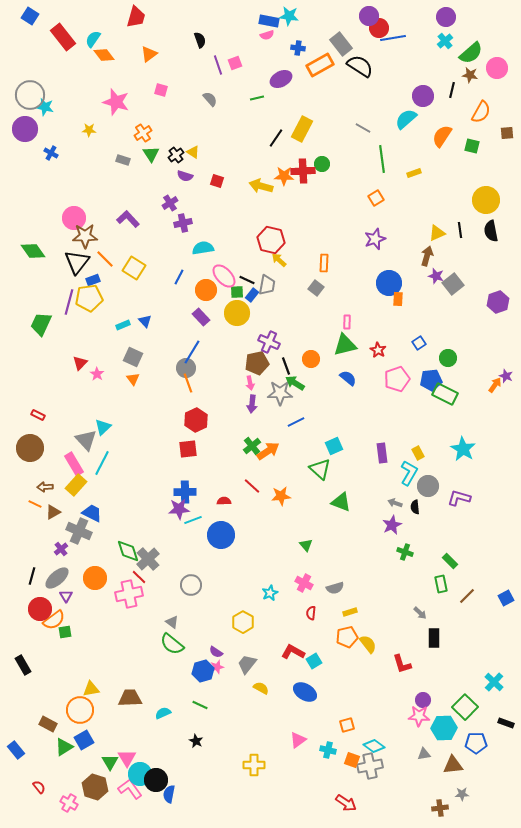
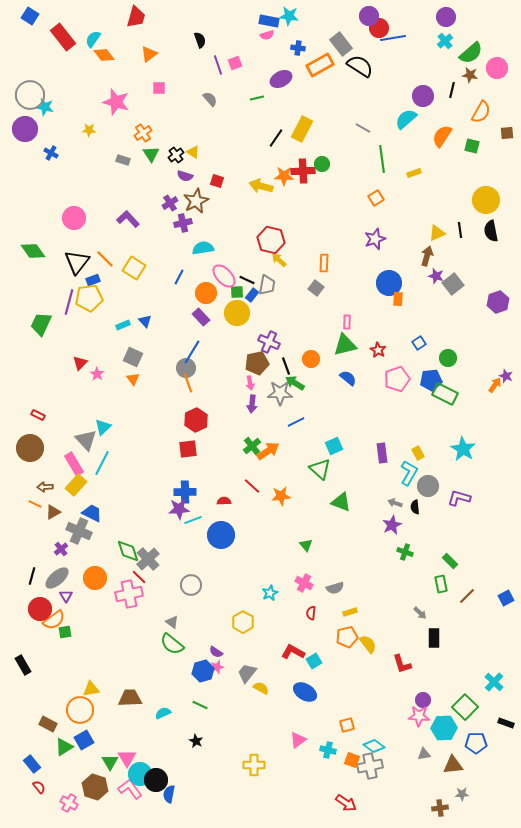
pink square at (161, 90): moved 2 px left, 2 px up; rotated 16 degrees counterclockwise
brown star at (85, 236): moved 111 px right, 35 px up; rotated 25 degrees counterclockwise
orange circle at (206, 290): moved 3 px down
gray trapezoid at (247, 664): moved 9 px down
blue rectangle at (16, 750): moved 16 px right, 14 px down
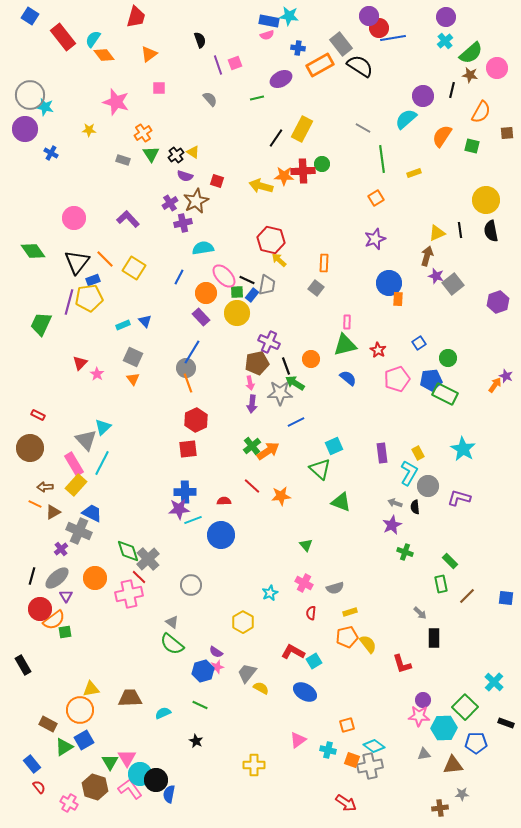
blue square at (506, 598): rotated 35 degrees clockwise
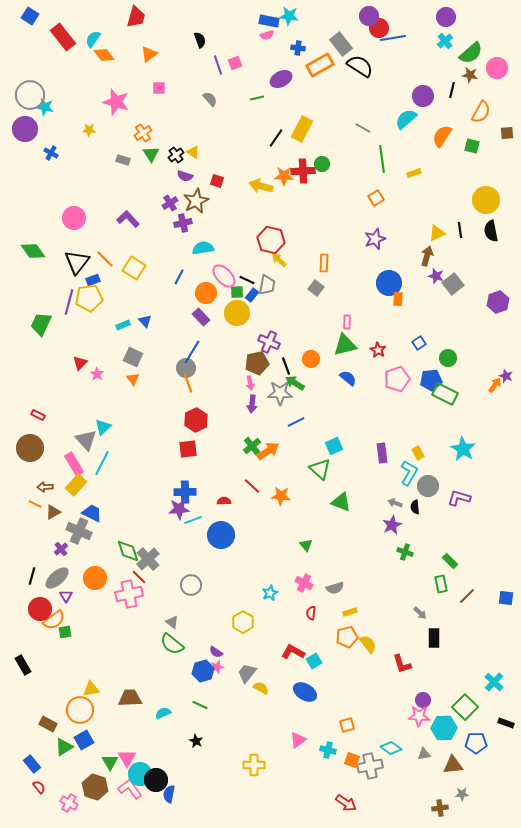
orange star at (281, 496): rotated 12 degrees clockwise
cyan diamond at (374, 746): moved 17 px right, 2 px down
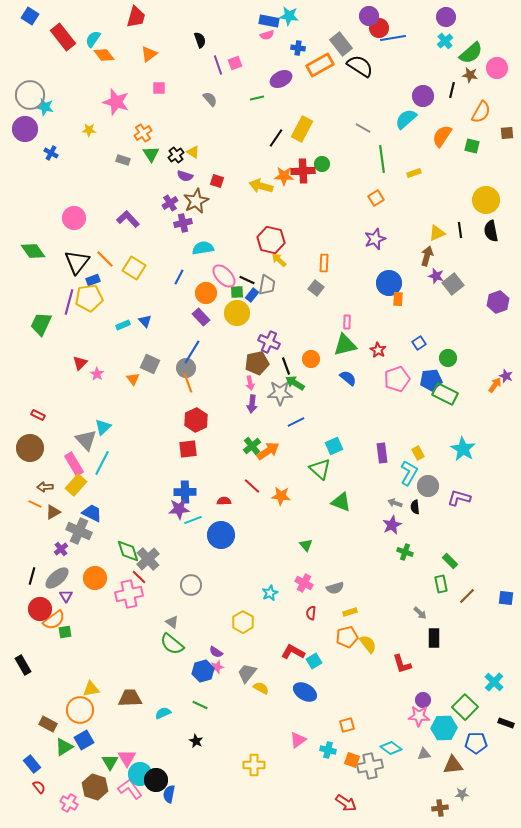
gray square at (133, 357): moved 17 px right, 7 px down
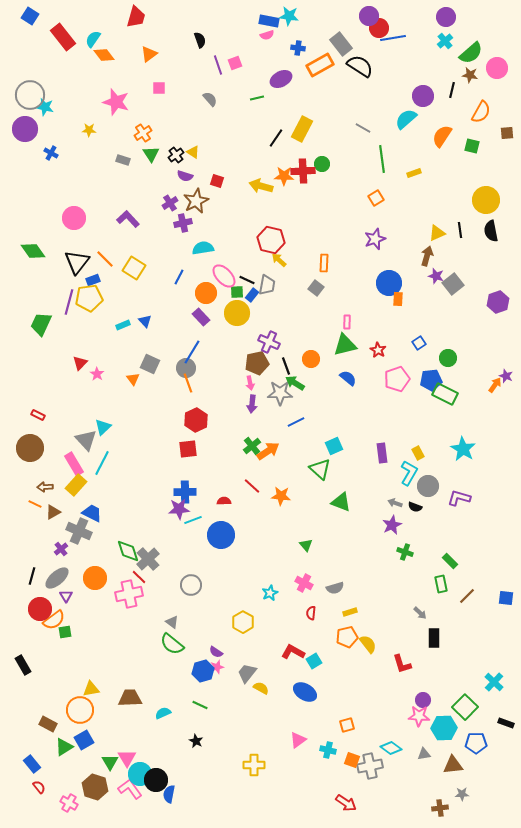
black semicircle at (415, 507): rotated 64 degrees counterclockwise
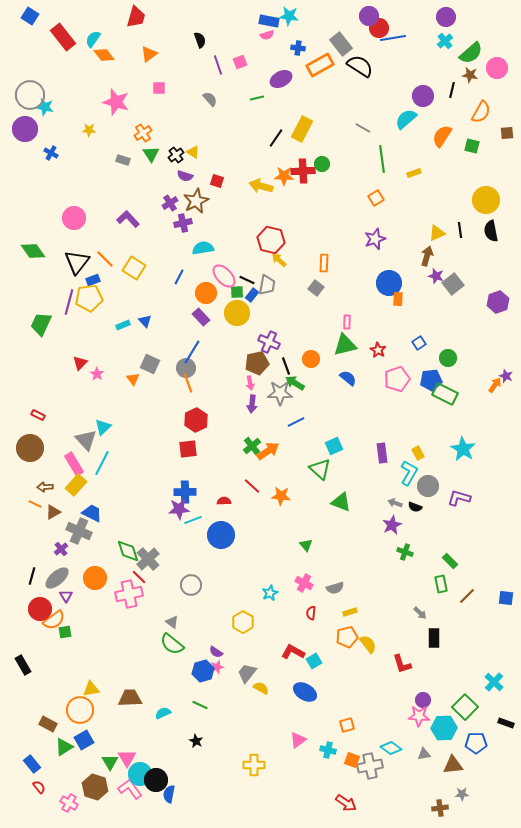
pink square at (235, 63): moved 5 px right, 1 px up
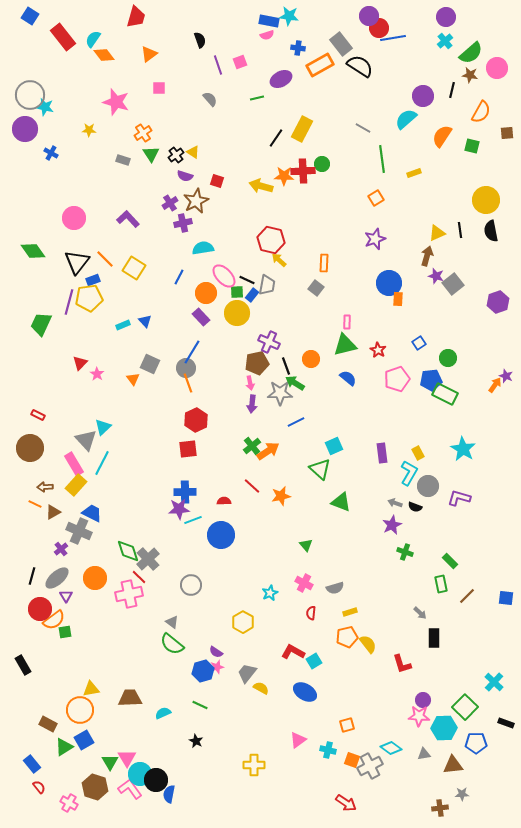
orange star at (281, 496): rotated 18 degrees counterclockwise
gray cross at (370, 766): rotated 15 degrees counterclockwise
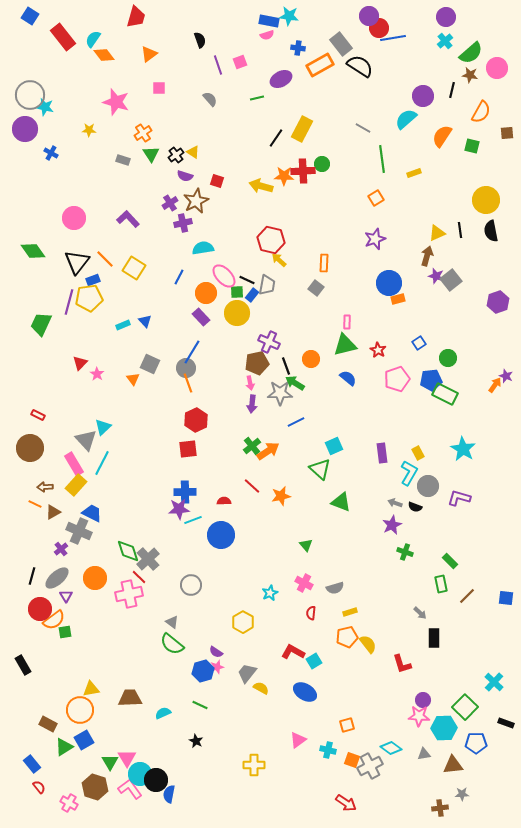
gray square at (453, 284): moved 2 px left, 4 px up
orange rectangle at (398, 299): rotated 72 degrees clockwise
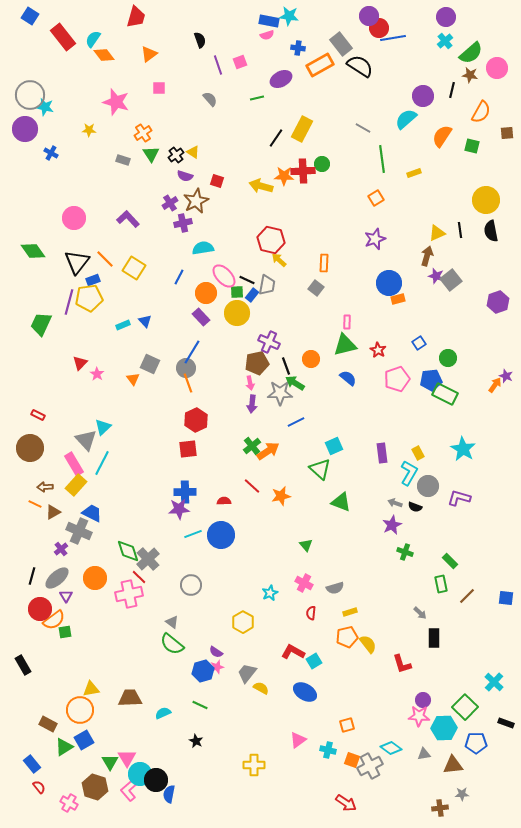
cyan line at (193, 520): moved 14 px down
pink L-shape at (130, 789): rotated 95 degrees counterclockwise
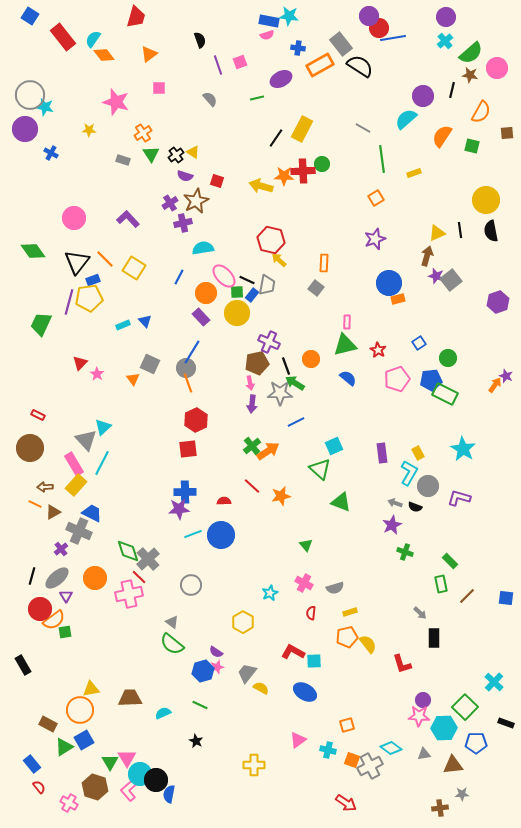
cyan square at (314, 661): rotated 28 degrees clockwise
